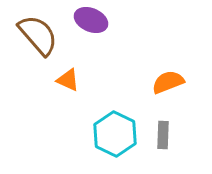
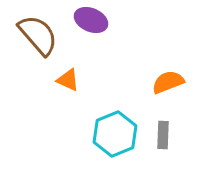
cyan hexagon: rotated 12 degrees clockwise
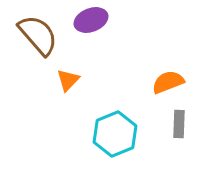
purple ellipse: rotated 44 degrees counterclockwise
orange triangle: rotated 50 degrees clockwise
gray rectangle: moved 16 px right, 11 px up
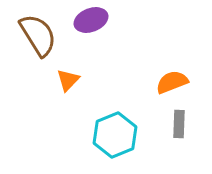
brown semicircle: rotated 9 degrees clockwise
orange semicircle: moved 4 px right
cyan hexagon: moved 1 px down
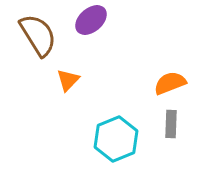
purple ellipse: rotated 20 degrees counterclockwise
orange semicircle: moved 2 px left, 1 px down
gray rectangle: moved 8 px left
cyan hexagon: moved 1 px right, 4 px down
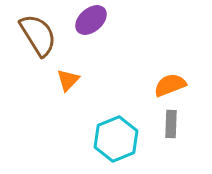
orange semicircle: moved 2 px down
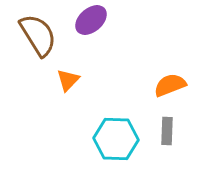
gray rectangle: moved 4 px left, 7 px down
cyan hexagon: rotated 24 degrees clockwise
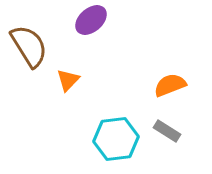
brown semicircle: moved 9 px left, 11 px down
gray rectangle: rotated 60 degrees counterclockwise
cyan hexagon: rotated 9 degrees counterclockwise
